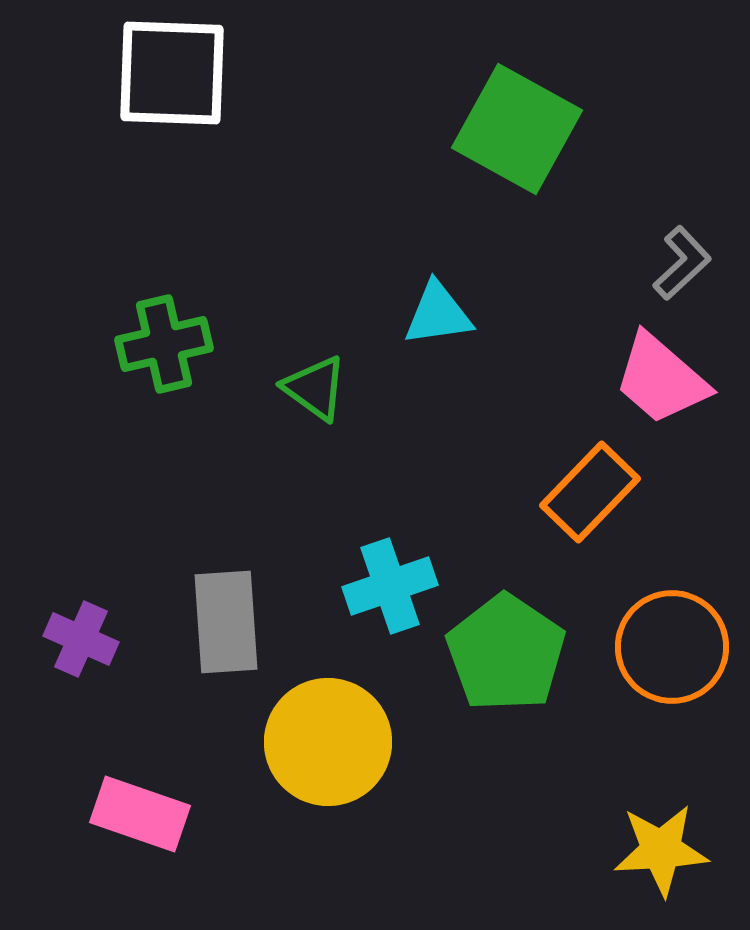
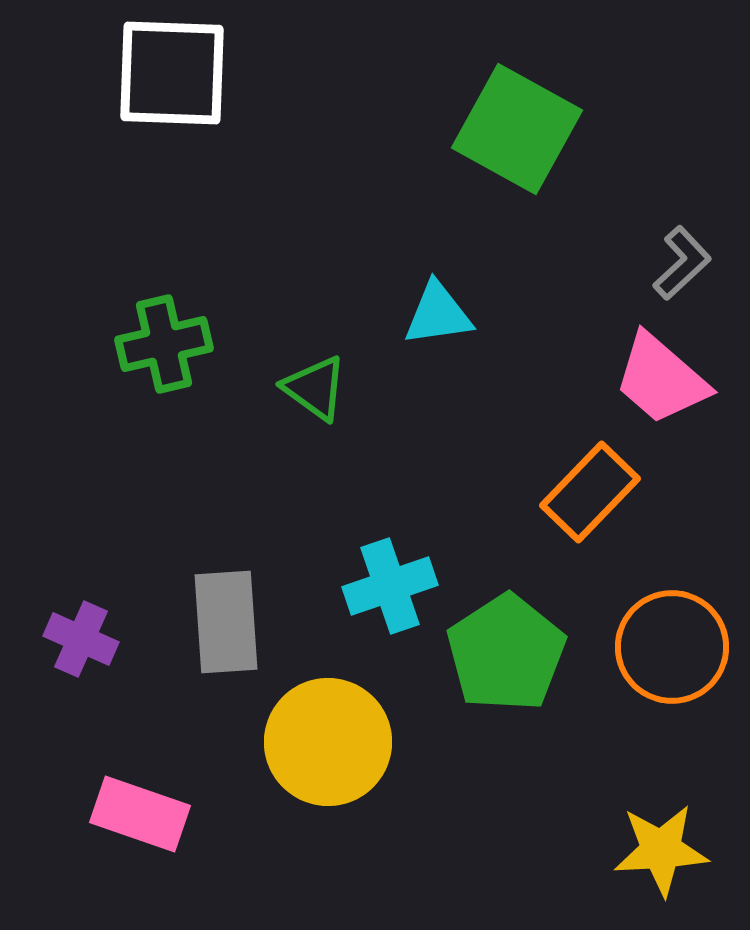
green pentagon: rotated 5 degrees clockwise
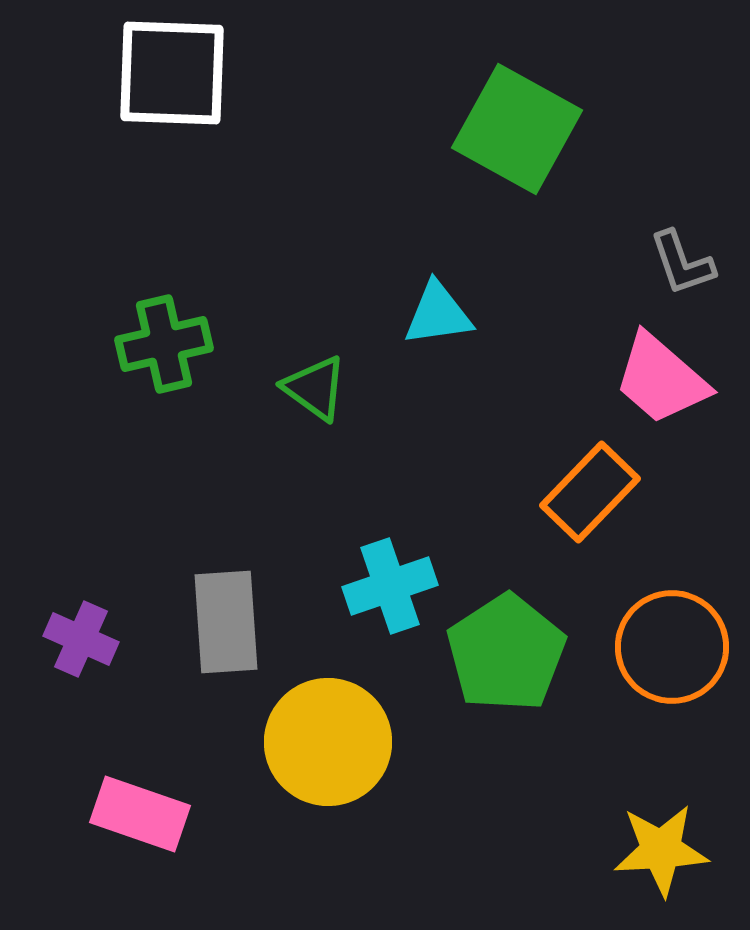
gray L-shape: rotated 114 degrees clockwise
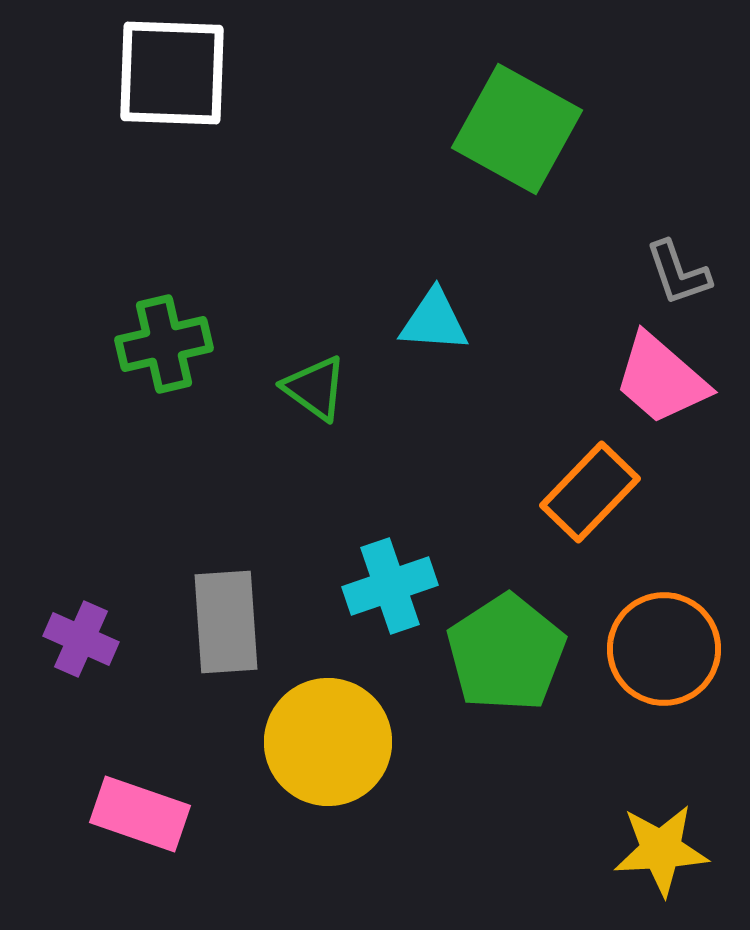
gray L-shape: moved 4 px left, 10 px down
cyan triangle: moved 4 px left, 7 px down; rotated 12 degrees clockwise
orange circle: moved 8 px left, 2 px down
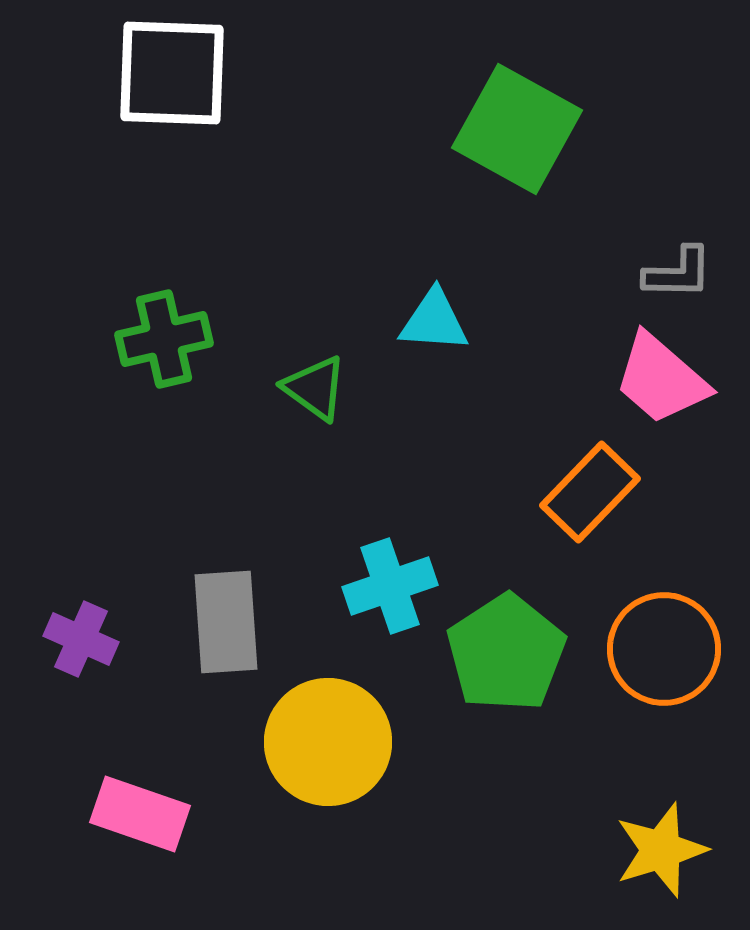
gray L-shape: rotated 70 degrees counterclockwise
green cross: moved 5 px up
yellow star: rotated 14 degrees counterclockwise
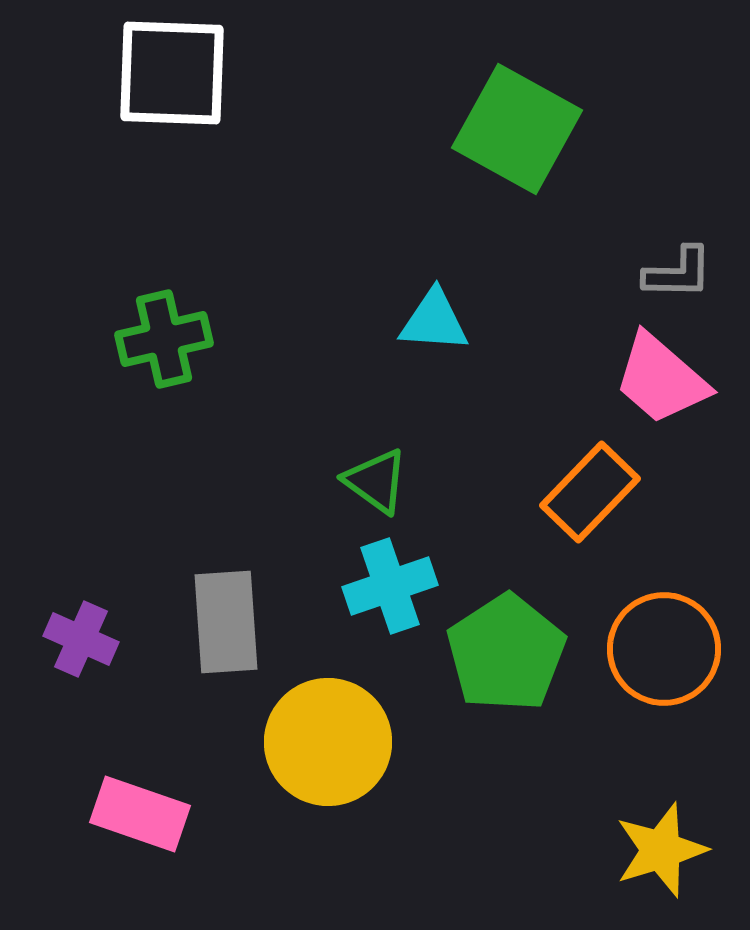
green triangle: moved 61 px right, 93 px down
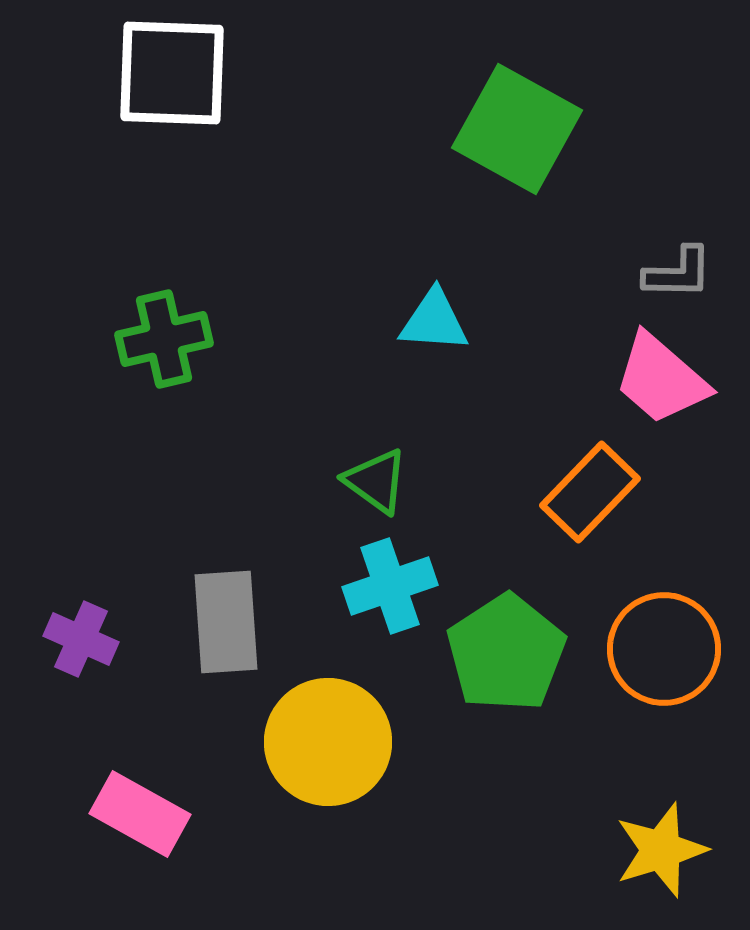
pink rectangle: rotated 10 degrees clockwise
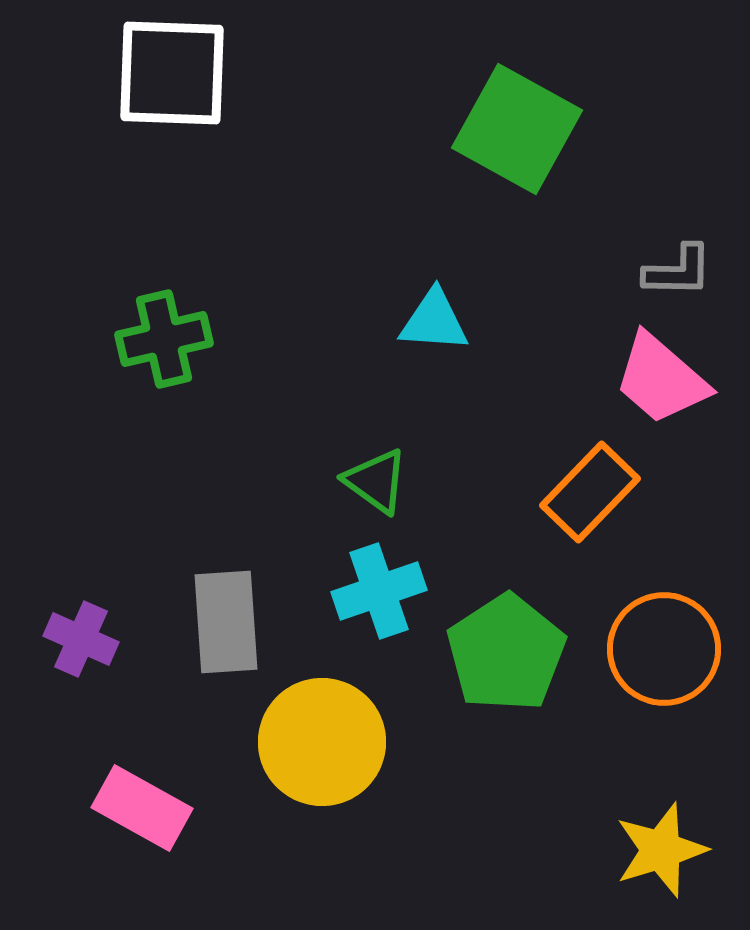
gray L-shape: moved 2 px up
cyan cross: moved 11 px left, 5 px down
yellow circle: moved 6 px left
pink rectangle: moved 2 px right, 6 px up
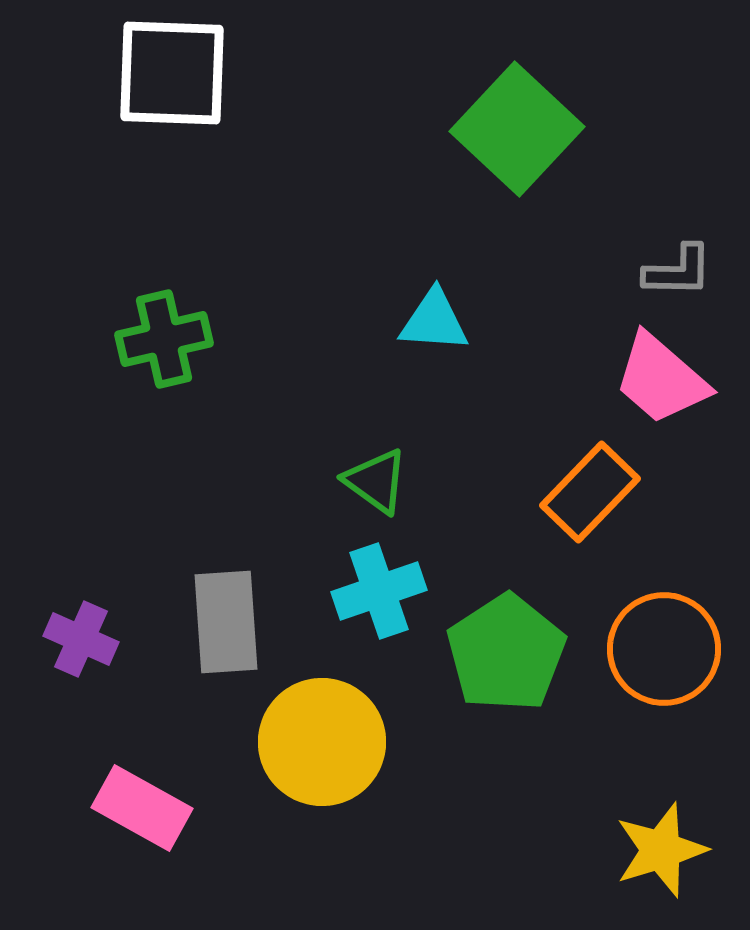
green square: rotated 14 degrees clockwise
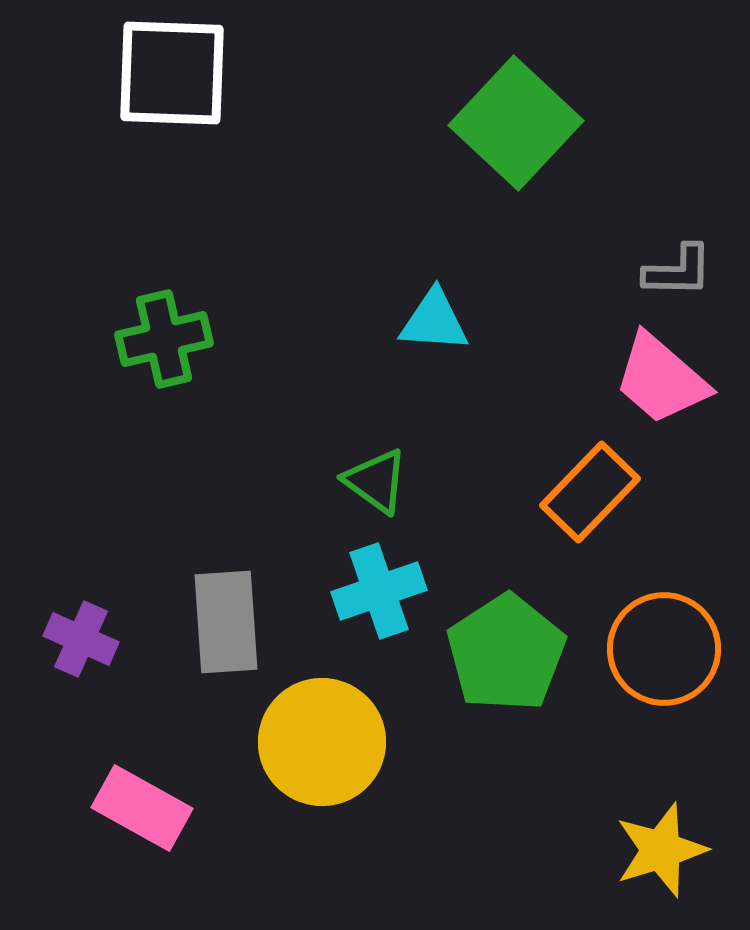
green square: moved 1 px left, 6 px up
